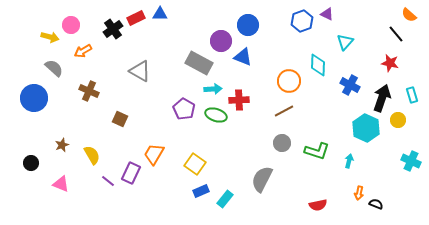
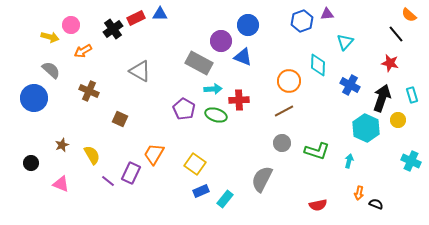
purple triangle at (327, 14): rotated 32 degrees counterclockwise
gray semicircle at (54, 68): moved 3 px left, 2 px down
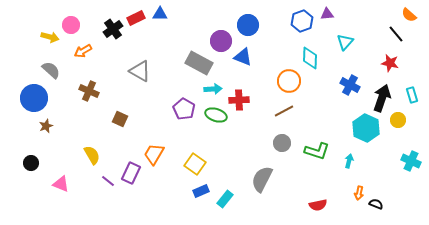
cyan diamond at (318, 65): moved 8 px left, 7 px up
brown star at (62, 145): moved 16 px left, 19 px up
